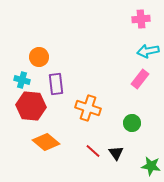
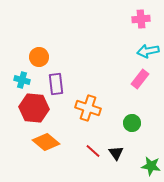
red hexagon: moved 3 px right, 2 px down
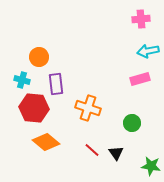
pink rectangle: rotated 36 degrees clockwise
red line: moved 1 px left, 1 px up
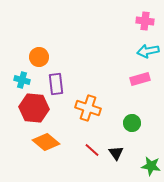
pink cross: moved 4 px right, 2 px down; rotated 12 degrees clockwise
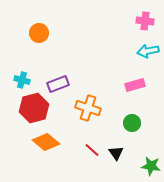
orange circle: moved 24 px up
pink rectangle: moved 5 px left, 6 px down
purple rectangle: moved 2 px right; rotated 75 degrees clockwise
red hexagon: rotated 20 degrees counterclockwise
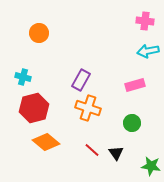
cyan cross: moved 1 px right, 3 px up
purple rectangle: moved 23 px right, 4 px up; rotated 40 degrees counterclockwise
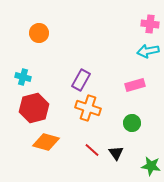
pink cross: moved 5 px right, 3 px down
orange diamond: rotated 24 degrees counterclockwise
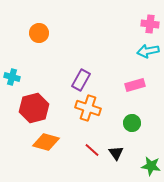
cyan cross: moved 11 px left
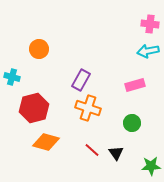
orange circle: moved 16 px down
green star: rotated 12 degrees counterclockwise
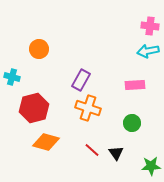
pink cross: moved 2 px down
pink rectangle: rotated 12 degrees clockwise
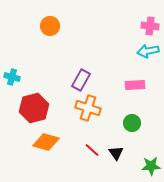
orange circle: moved 11 px right, 23 px up
